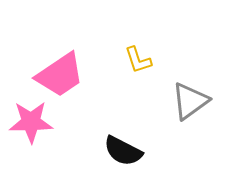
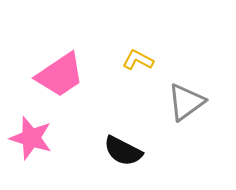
yellow L-shape: rotated 136 degrees clockwise
gray triangle: moved 4 px left, 1 px down
pink star: moved 16 px down; rotated 18 degrees clockwise
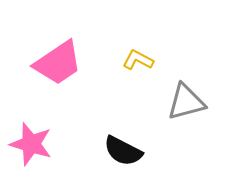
pink trapezoid: moved 2 px left, 12 px up
gray triangle: rotated 21 degrees clockwise
pink star: moved 6 px down
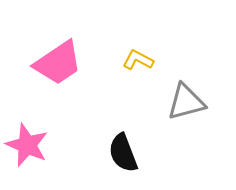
pink star: moved 4 px left, 1 px down; rotated 6 degrees clockwise
black semicircle: moved 2 px down; rotated 42 degrees clockwise
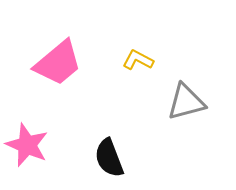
pink trapezoid: rotated 6 degrees counterclockwise
black semicircle: moved 14 px left, 5 px down
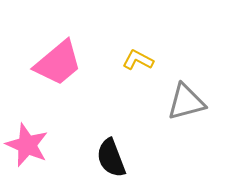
black semicircle: moved 2 px right
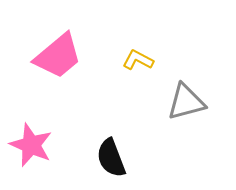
pink trapezoid: moved 7 px up
pink star: moved 4 px right
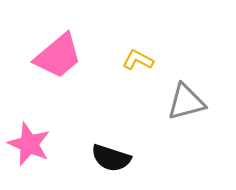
pink star: moved 2 px left, 1 px up
black semicircle: rotated 51 degrees counterclockwise
